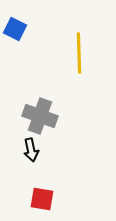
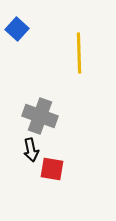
blue square: moved 2 px right; rotated 15 degrees clockwise
red square: moved 10 px right, 30 px up
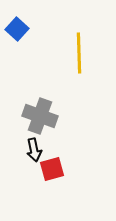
black arrow: moved 3 px right
red square: rotated 25 degrees counterclockwise
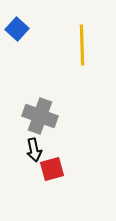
yellow line: moved 3 px right, 8 px up
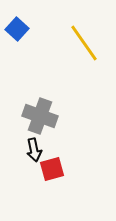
yellow line: moved 2 px right, 2 px up; rotated 33 degrees counterclockwise
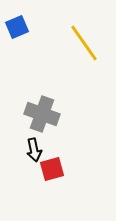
blue square: moved 2 px up; rotated 25 degrees clockwise
gray cross: moved 2 px right, 2 px up
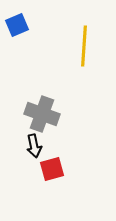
blue square: moved 2 px up
yellow line: moved 3 px down; rotated 39 degrees clockwise
black arrow: moved 4 px up
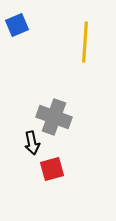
yellow line: moved 1 px right, 4 px up
gray cross: moved 12 px right, 3 px down
black arrow: moved 2 px left, 3 px up
